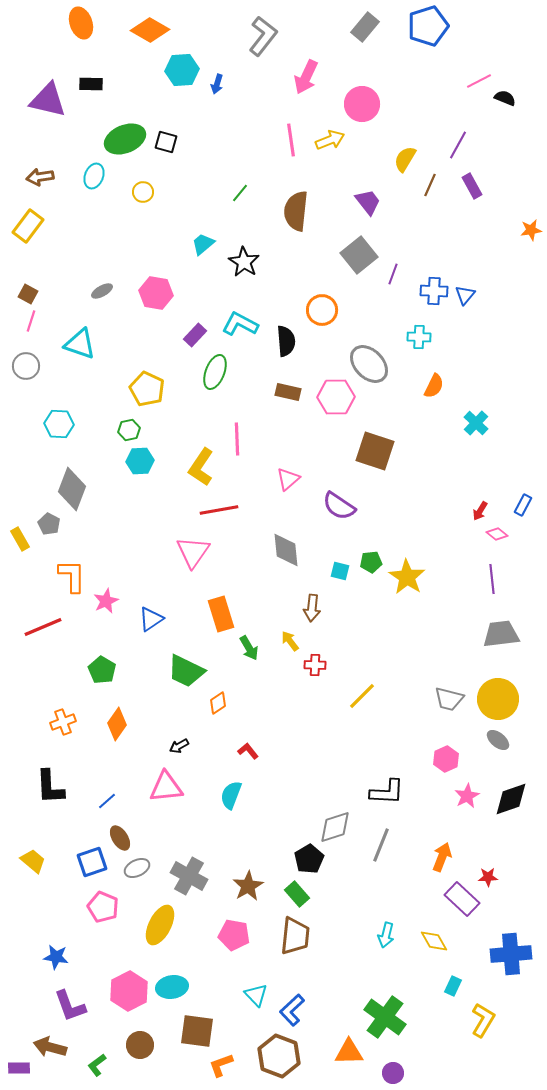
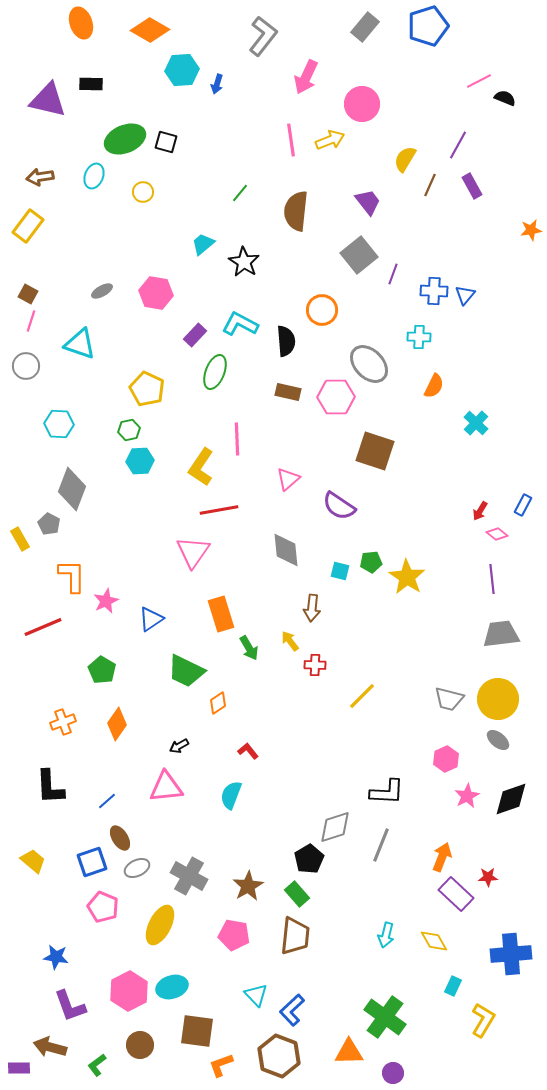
purple rectangle at (462, 899): moved 6 px left, 5 px up
cyan ellipse at (172, 987): rotated 8 degrees counterclockwise
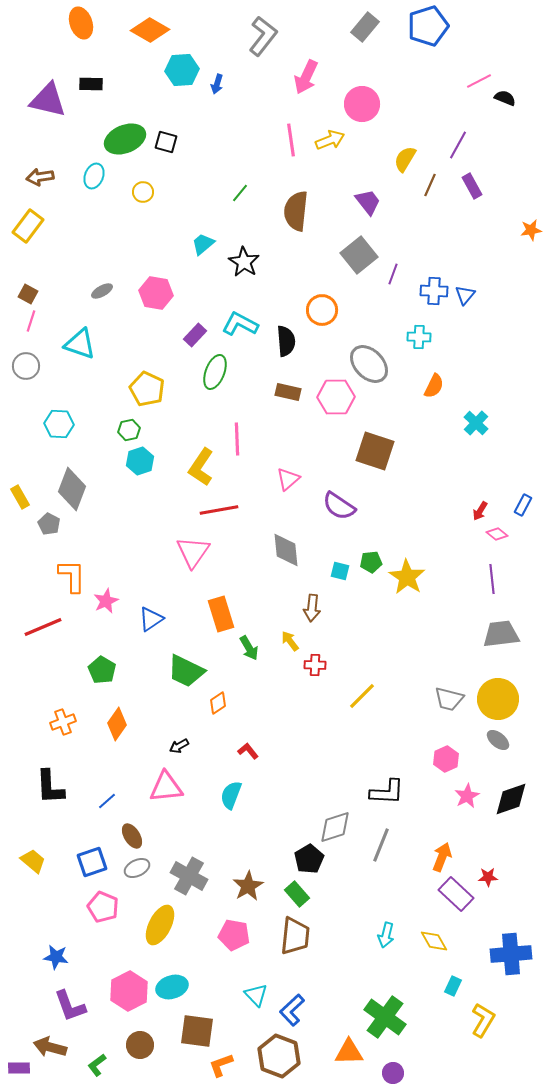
cyan hexagon at (140, 461): rotated 16 degrees counterclockwise
yellow rectangle at (20, 539): moved 42 px up
brown ellipse at (120, 838): moved 12 px right, 2 px up
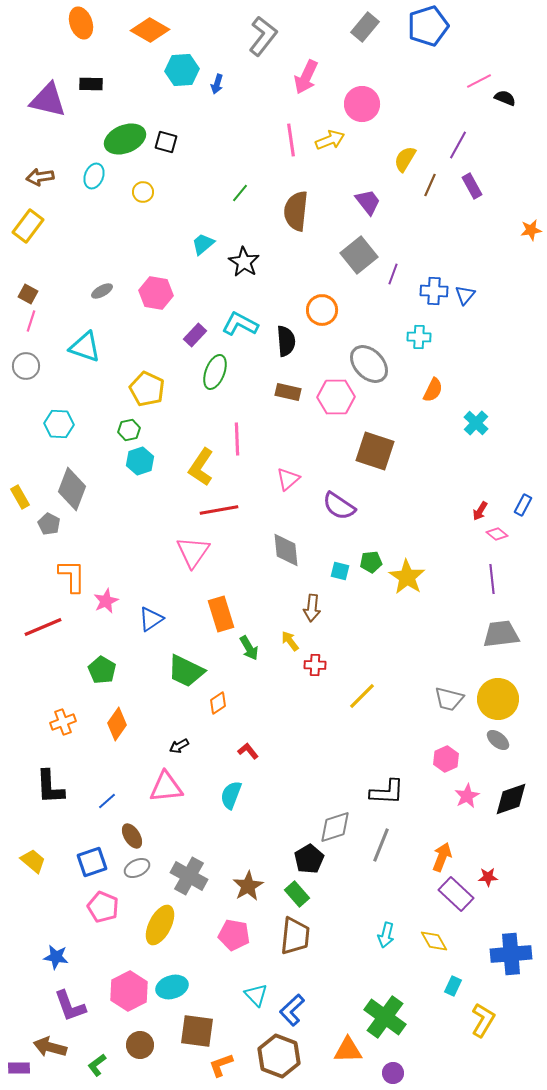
cyan triangle at (80, 344): moved 5 px right, 3 px down
orange semicircle at (434, 386): moved 1 px left, 4 px down
orange triangle at (349, 1052): moved 1 px left, 2 px up
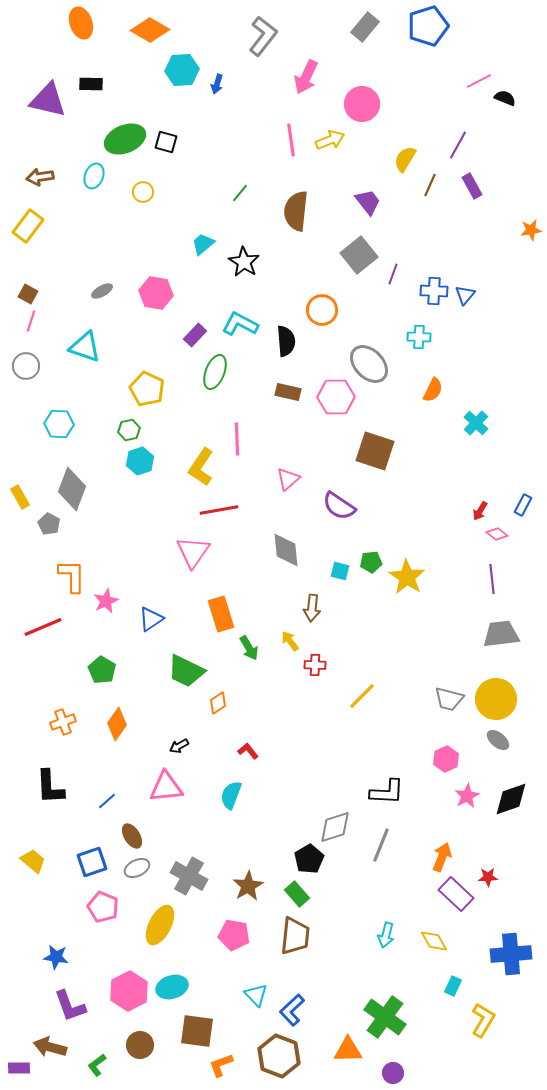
yellow circle at (498, 699): moved 2 px left
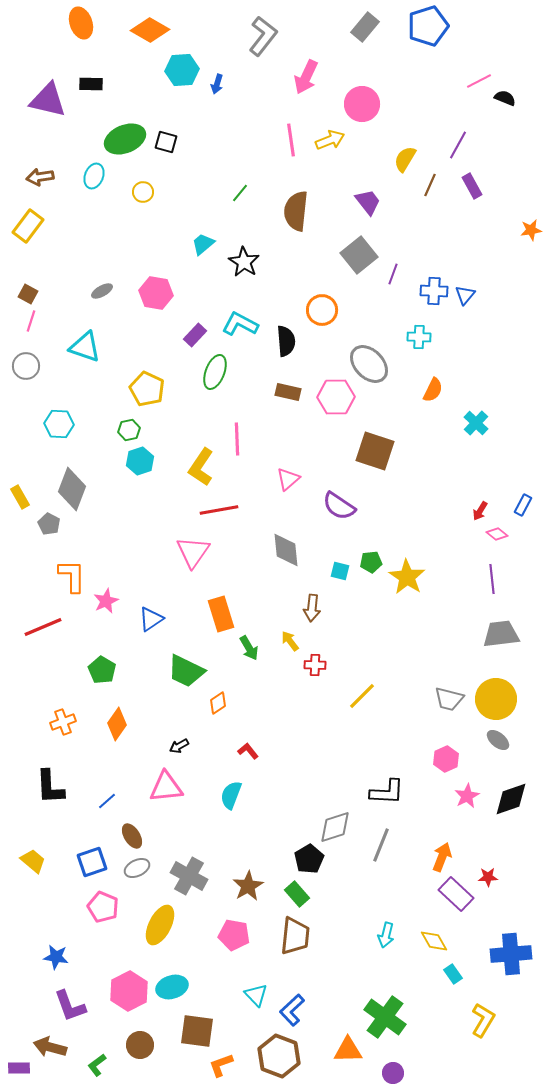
cyan rectangle at (453, 986): moved 12 px up; rotated 60 degrees counterclockwise
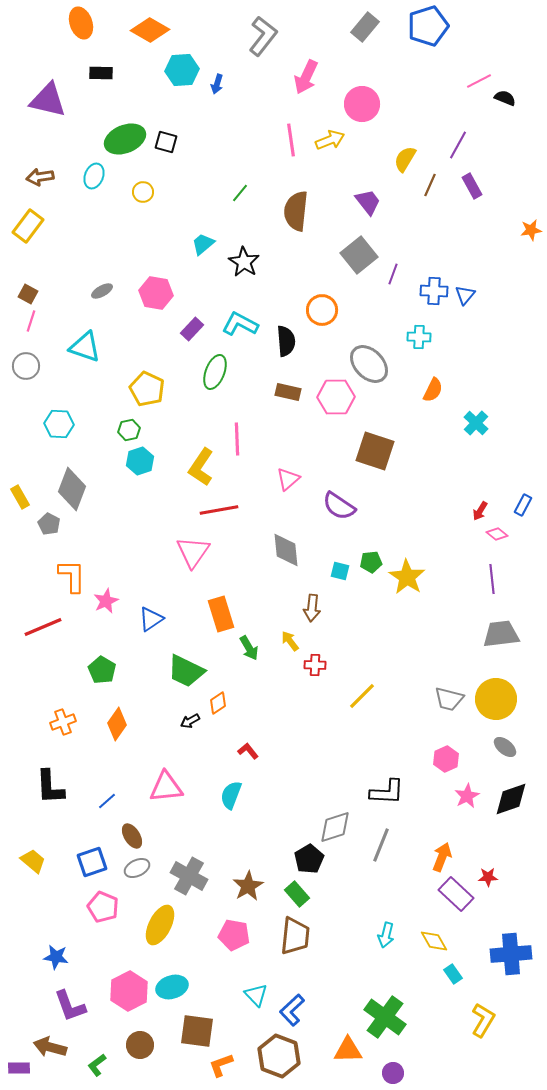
black rectangle at (91, 84): moved 10 px right, 11 px up
purple rectangle at (195, 335): moved 3 px left, 6 px up
gray ellipse at (498, 740): moved 7 px right, 7 px down
black arrow at (179, 746): moved 11 px right, 25 px up
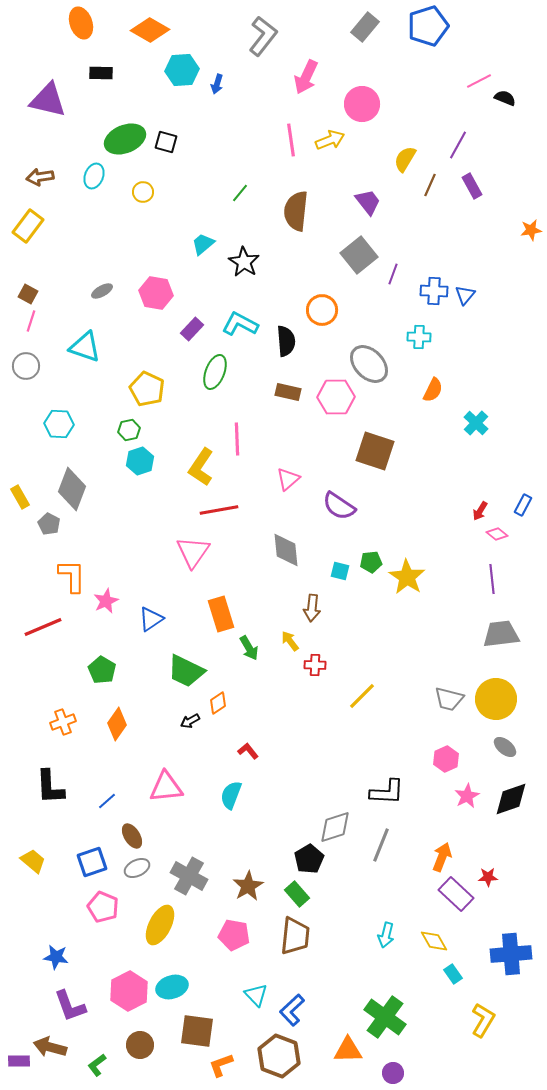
purple rectangle at (19, 1068): moved 7 px up
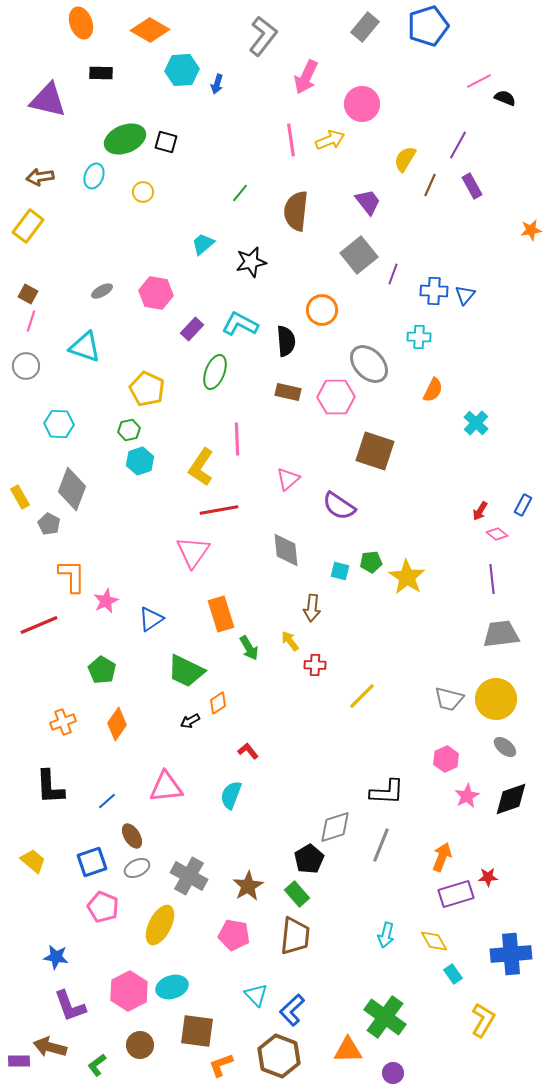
black star at (244, 262): moved 7 px right; rotated 28 degrees clockwise
red line at (43, 627): moved 4 px left, 2 px up
purple rectangle at (456, 894): rotated 60 degrees counterclockwise
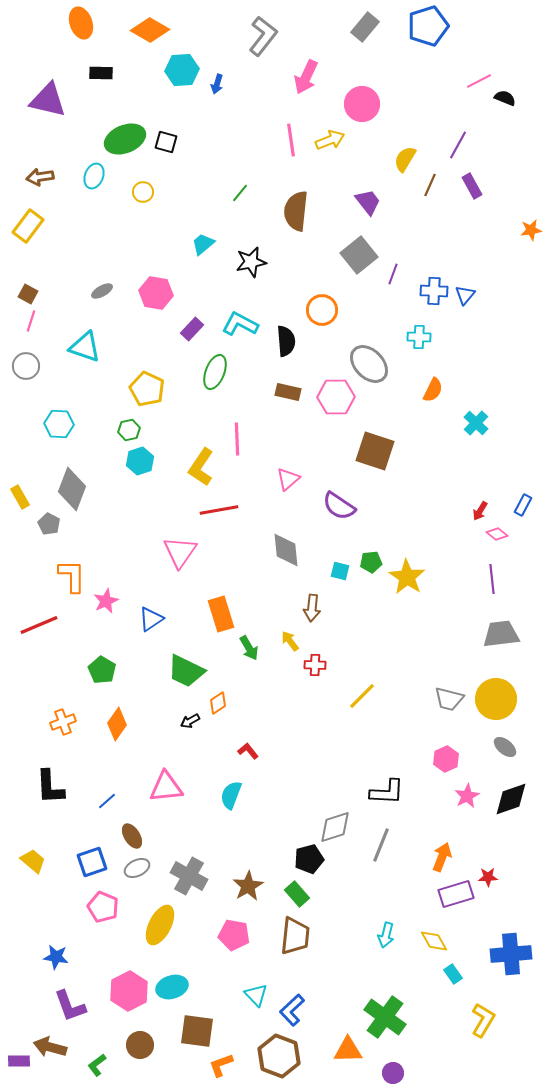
pink triangle at (193, 552): moved 13 px left
black pentagon at (309, 859): rotated 16 degrees clockwise
